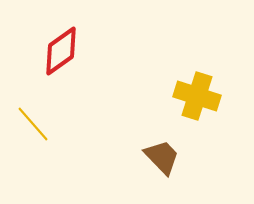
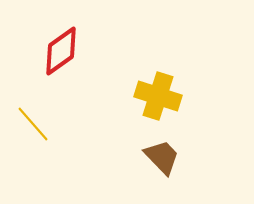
yellow cross: moved 39 px left
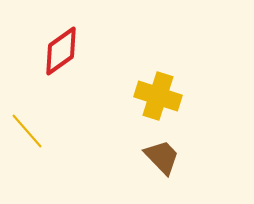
yellow line: moved 6 px left, 7 px down
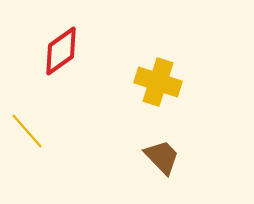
yellow cross: moved 14 px up
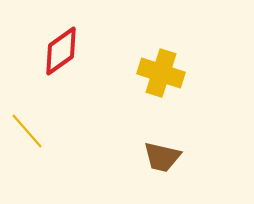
yellow cross: moved 3 px right, 9 px up
brown trapezoid: rotated 147 degrees clockwise
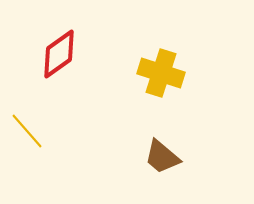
red diamond: moved 2 px left, 3 px down
brown trapezoid: rotated 27 degrees clockwise
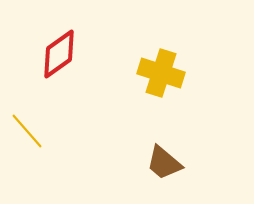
brown trapezoid: moved 2 px right, 6 px down
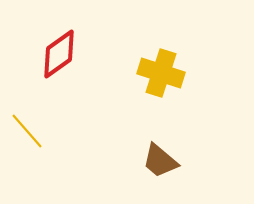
brown trapezoid: moved 4 px left, 2 px up
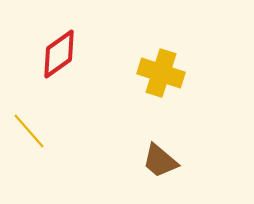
yellow line: moved 2 px right
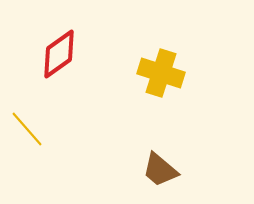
yellow line: moved 2 px left, 2 px up
brown trapezoid: moved 9 px down
